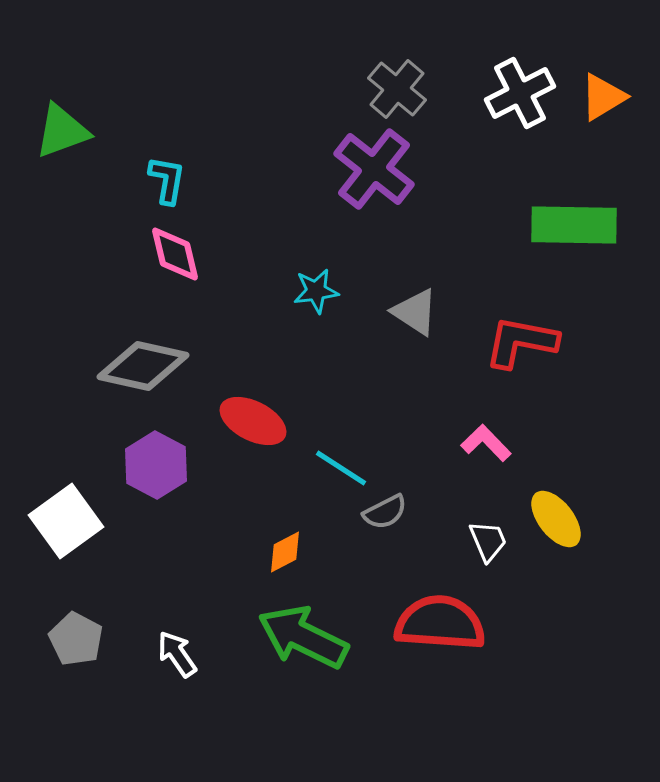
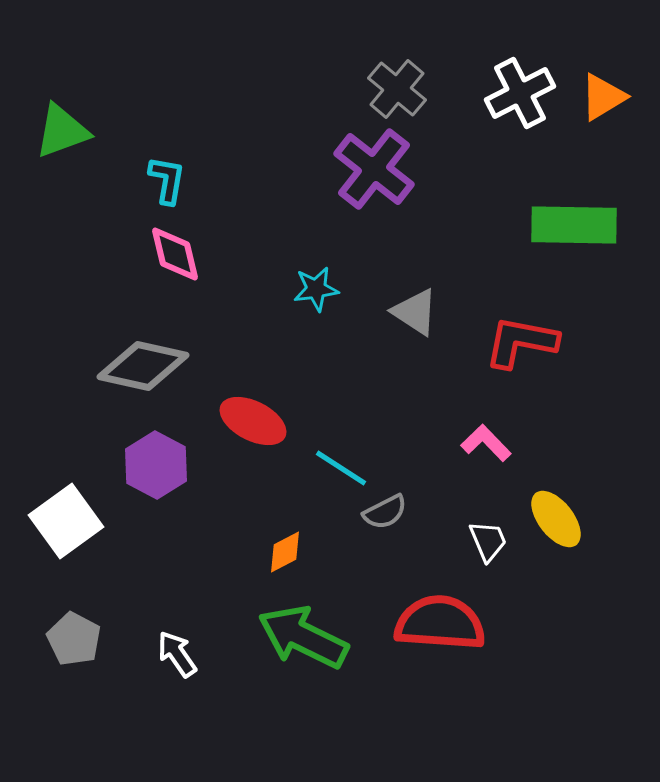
cyan star: moved 2 px up
gray pentagon: moved 2 px left
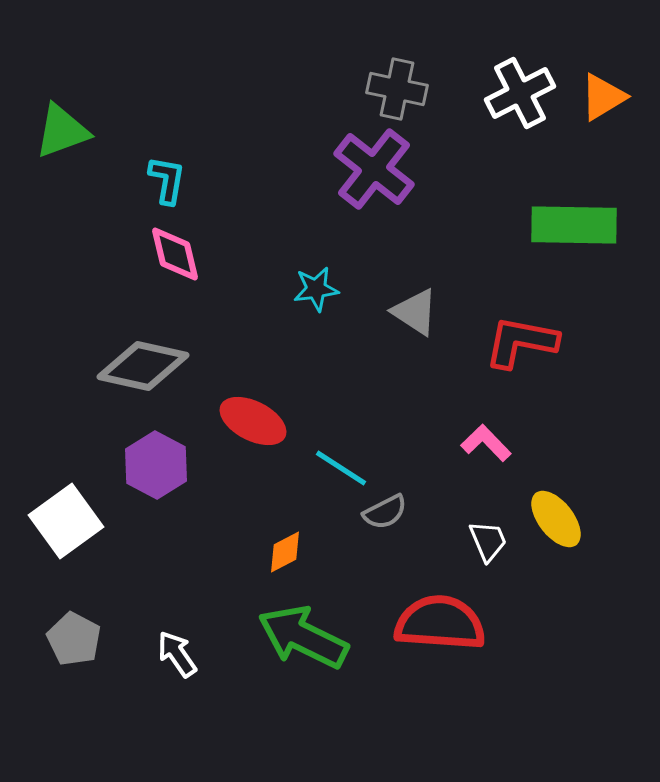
gray cross: rotated 28 degrees counterclockwise
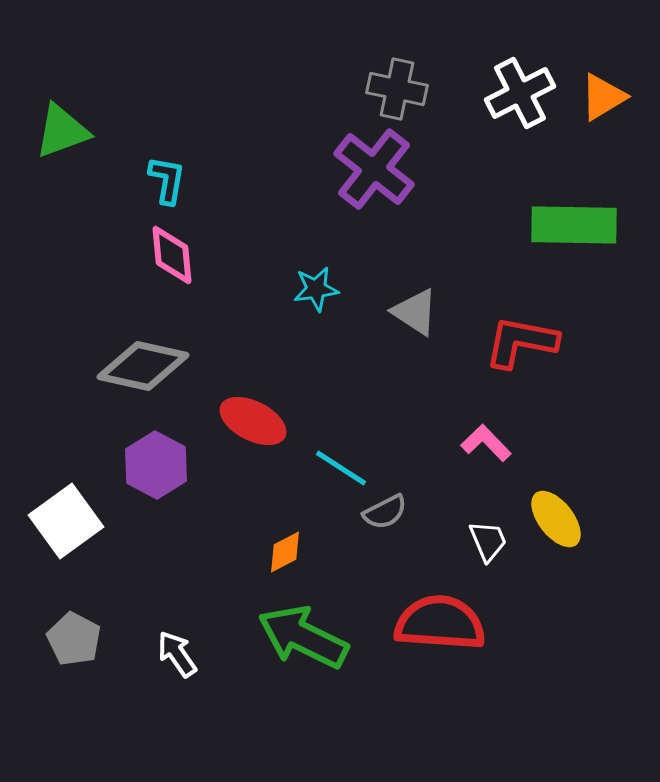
pink diamond: moved 3 px left, 1 px down; rotated 8 degrees clockwise
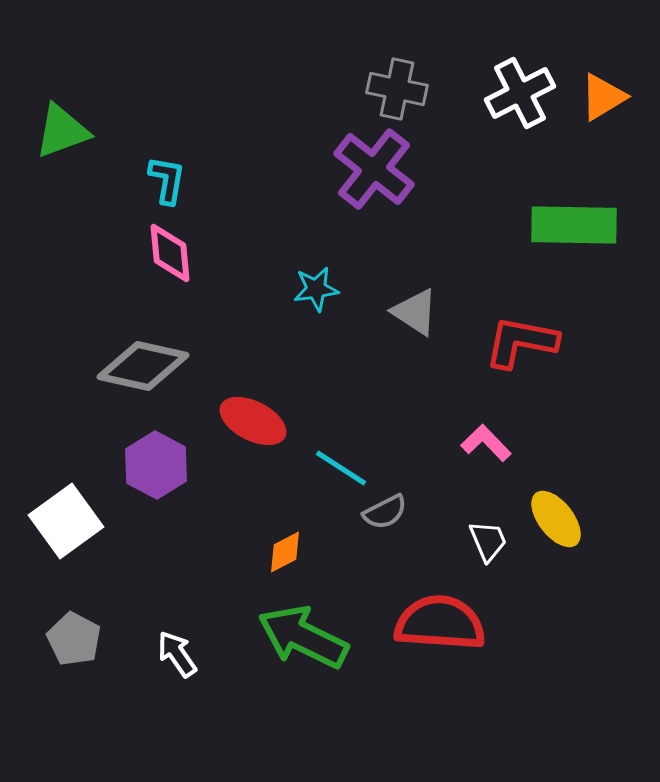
pink diamond: moved 2 px left, 2 px up
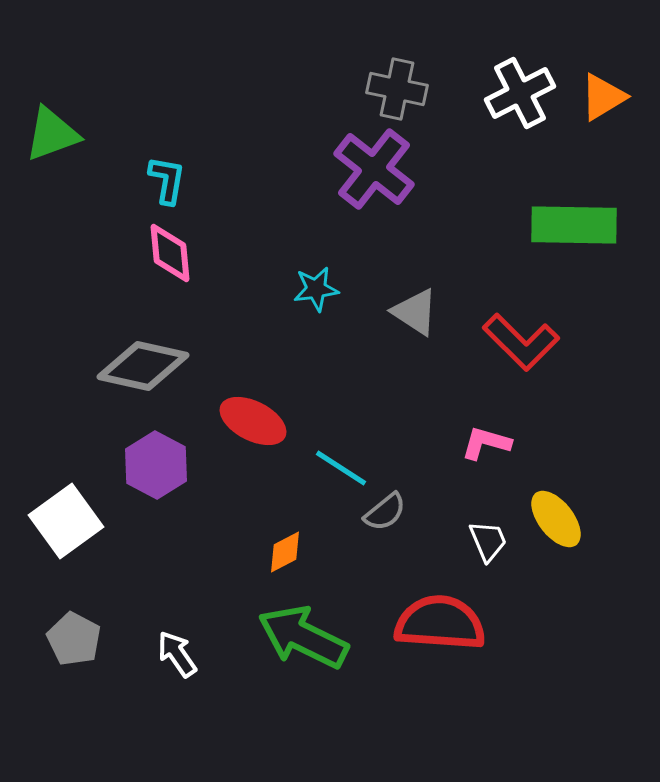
green triangle: moved 10 px left, 3 px down
red L-shape: rotated 146 degrees counterclockwise
pink L-shape: rotated 30 degrees counterclockwise
gray semicircle: rotated 12 degrees counterclockwise
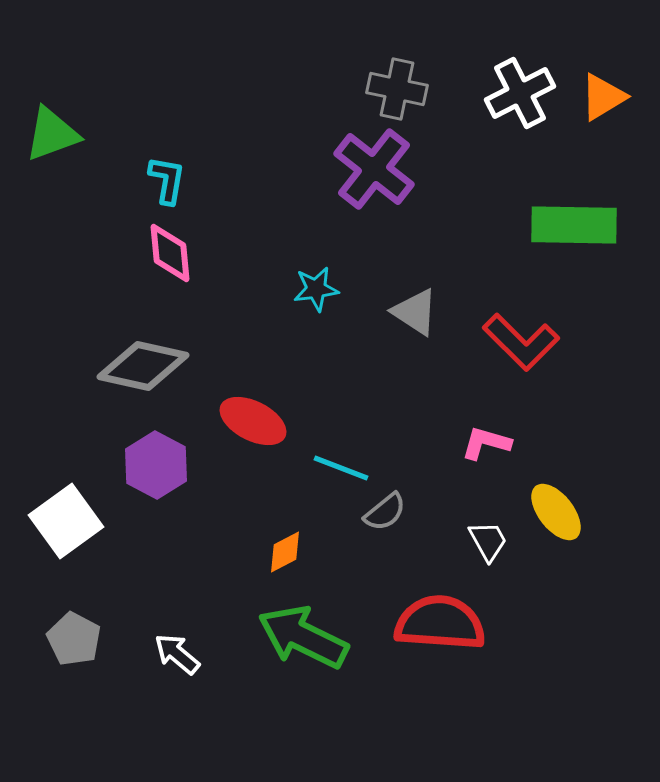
cyan line: rotated 12 degrees counterclockwise
yellow ellipse: moved 7 px up
white trapezoid: rotated 6 degrees counterclockwise
white arrow: rotated 15 degrees counterclockwise
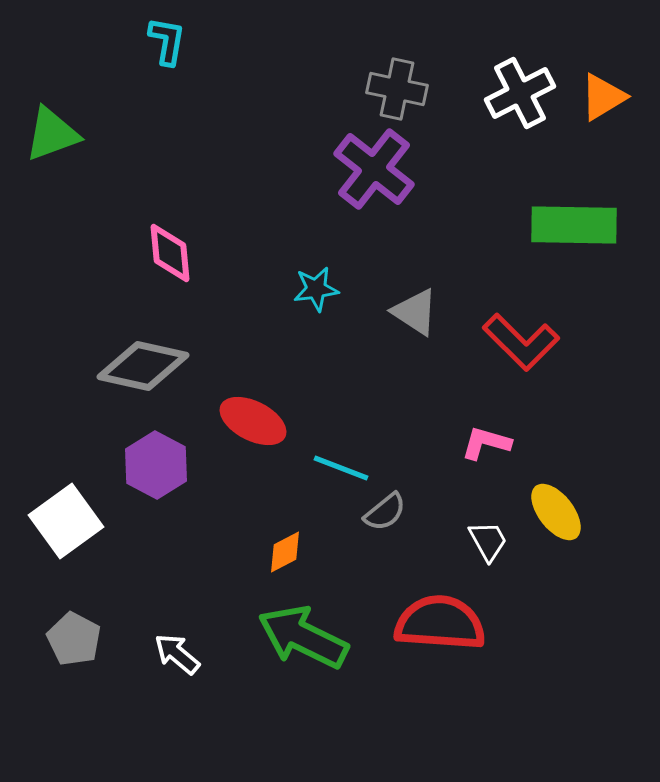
cyan L-shape: moved 139 px up
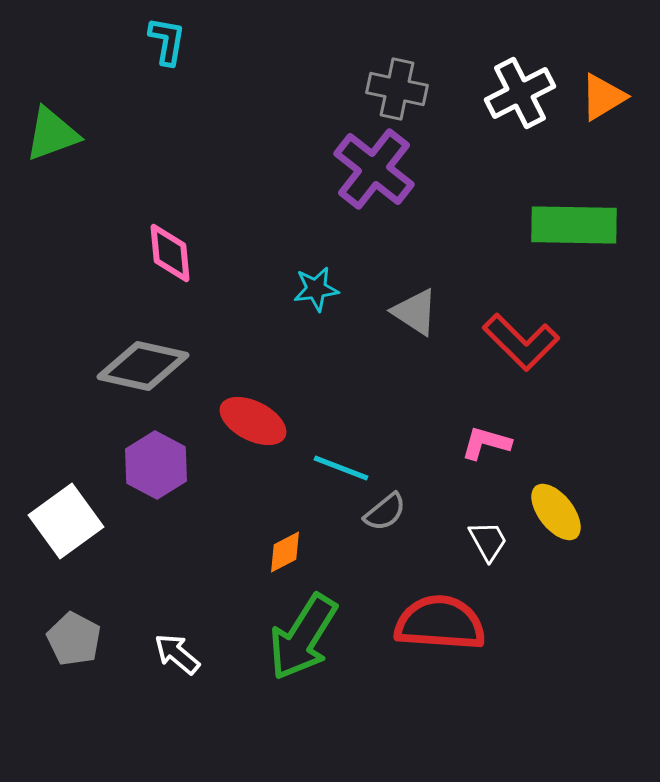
green arrow: rotated 84 degrees counterclockwise
